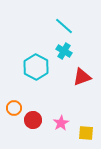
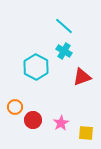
orange circle: moved 1 px right, 1 px up
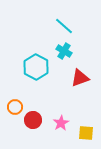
red triangle: moved 2 px left, 1 px down
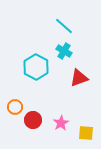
red triangle: moved 1 px left
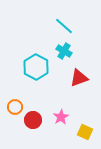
pink star: moved 6 px up
yellow square: moved 1 px left, 1 px up; rotated 21 degrees clockwise
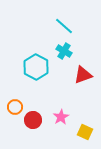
red triangle: moved 4 px right, 3 px up
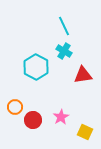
cyan line: rotated 24 degrees clockwise
red triangle: rotated 12 degrees clockwise
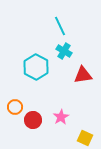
cyan line: moved 4 px left
yellow square: moved 6 px down
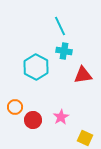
cyan cross: rotated 21 degrees counterclockwise
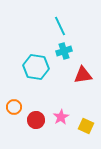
cyan cross: rotated 28 degrees counterclockwise
cyan hexagon: rotated 20 degrees counterclockwise
orange circle: moved 1 px left
red circle: moved 3 px right
yellow square: moved 1 px right, 12 px up
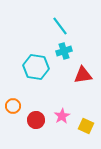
cyan line: rotated 12 degrees counterclockwise
orange circle: moved 1 px left, 1 px up
pink star: moved 1 px right, 1 px up
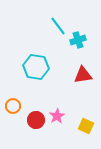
cyan line: moved 2 px left
cyan cross: moved 14 px right, 11 px up
pink star: moved 5 px left
